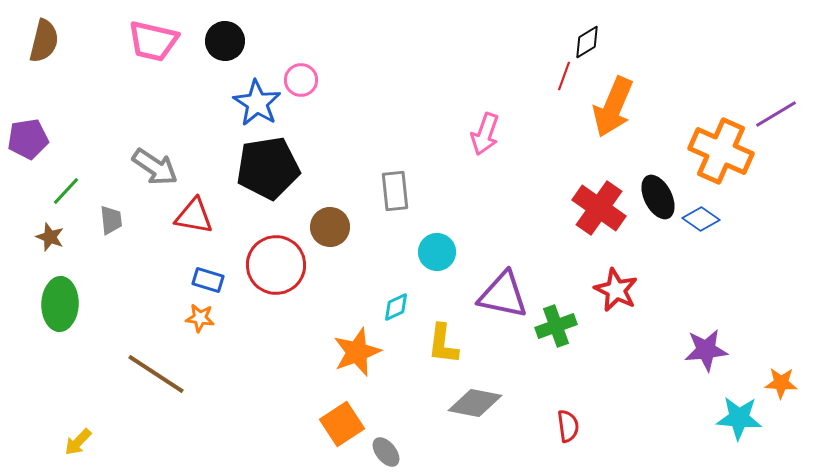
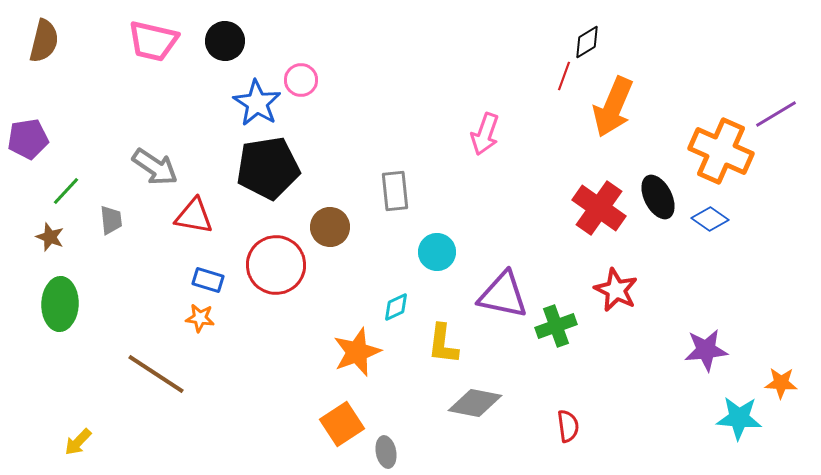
blue diamond at (701, 219): moved 9 px right
gray ellipse at (386, 452): rotated 28 degrees clockwise
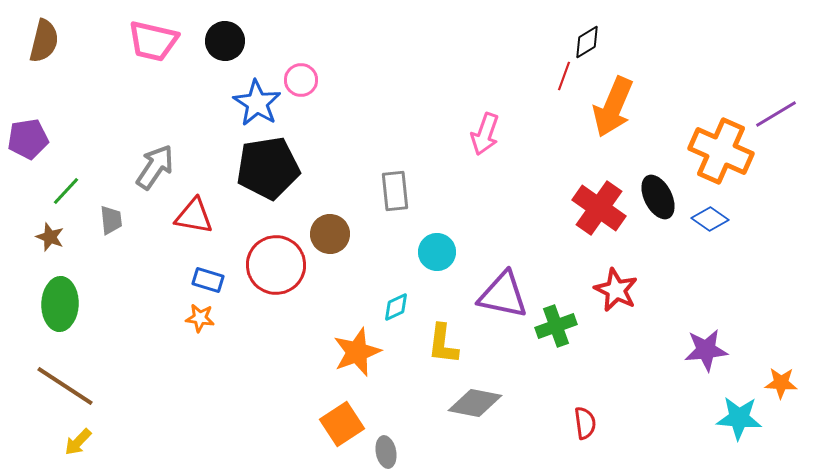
gray arrow at (155, 167): rotated 90 degrees counterclockwise
brown circle at (330, 227): moved 7 px down
brown line at (156, 374): moved 91 px left, 12 px down
red semicircle at (568, 426): moved 17 px right, 3 px up
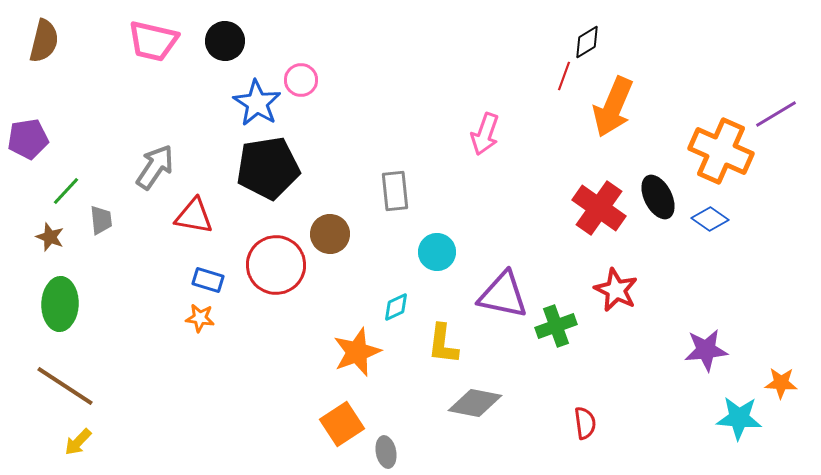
gray trapezoid at (111, 220): moved 10 px left
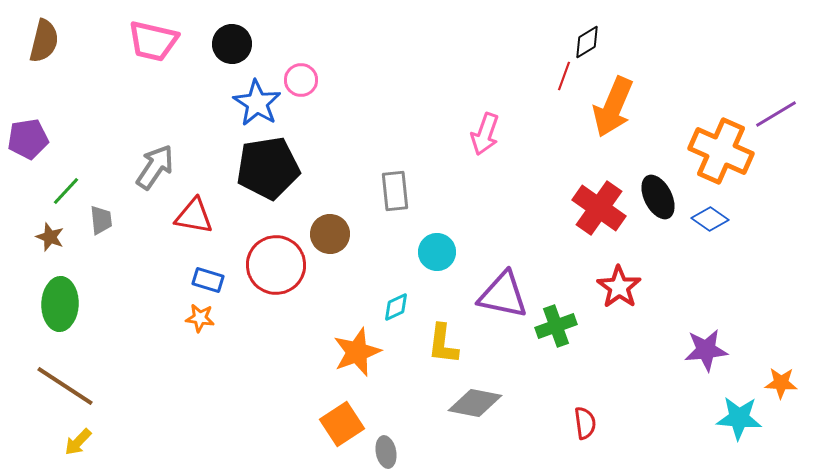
black circle at (225, 41): moved 7 px right, 3 px down
red star at (616, 290): moved 3 px right, 3 px up; rotated 9 degrees clockwise
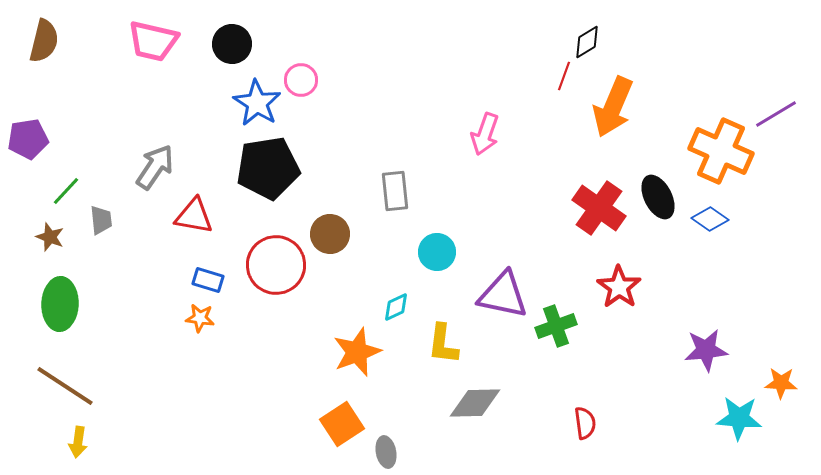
gray diamond at (475, 403): rotated 12 degrees counterclockwise
yellow arrow at (78, 442): rotated 36 degrees counterclockwise
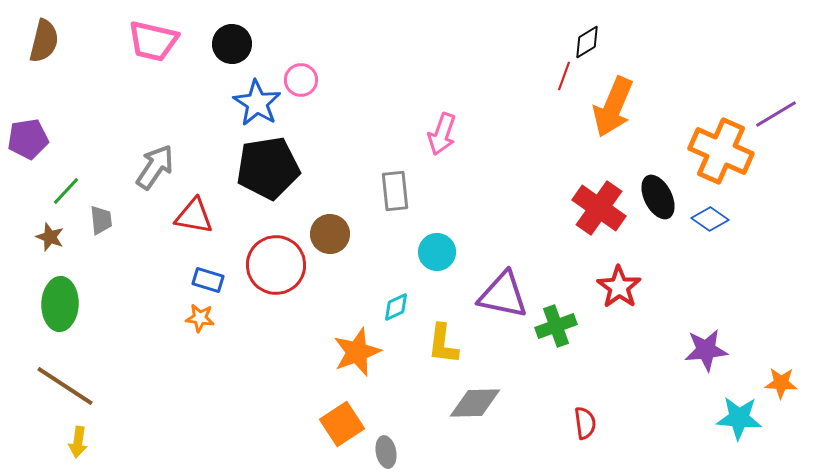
pink arrow at (485, 134): moved 43 px left
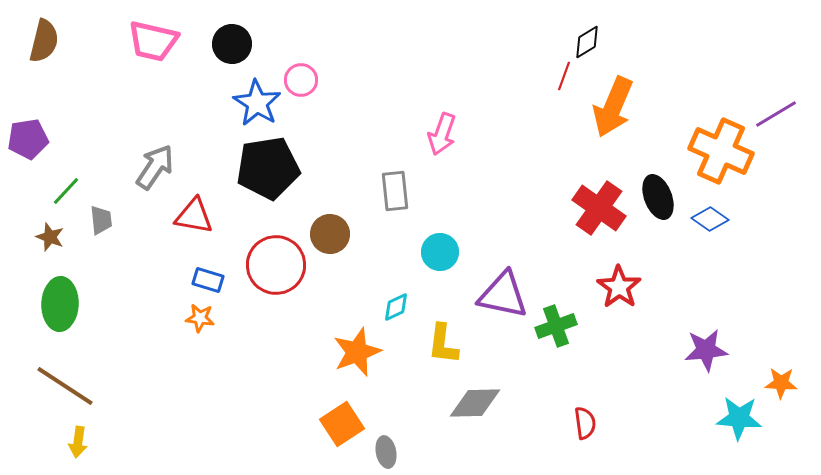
black ellipse at (658, 197): rotated 6 degrees clockwise
cyan circle at (437, 252): moved 3 px right
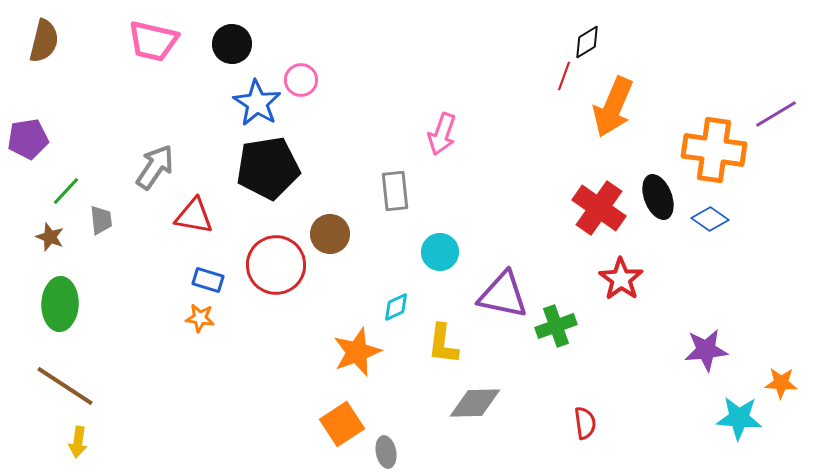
orange cross at (721, 151): moved 7 px left, 1 px up; rotated 16 degrees counterclockwise
red star at (619, 287): moved 2 px right, 8 px up
